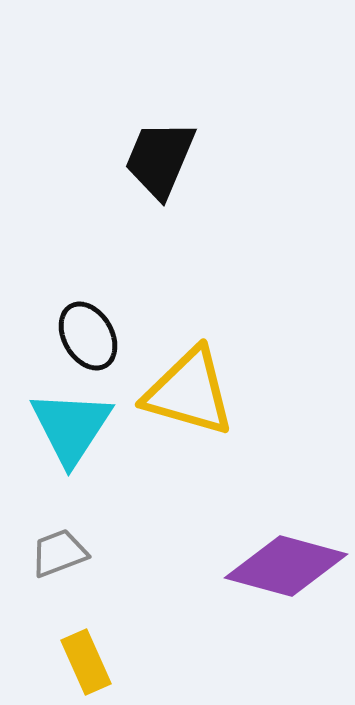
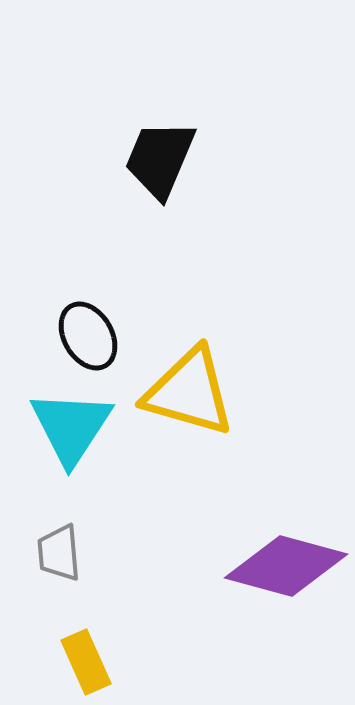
gray trapezoid: rotated 74 degrees counterclockwise
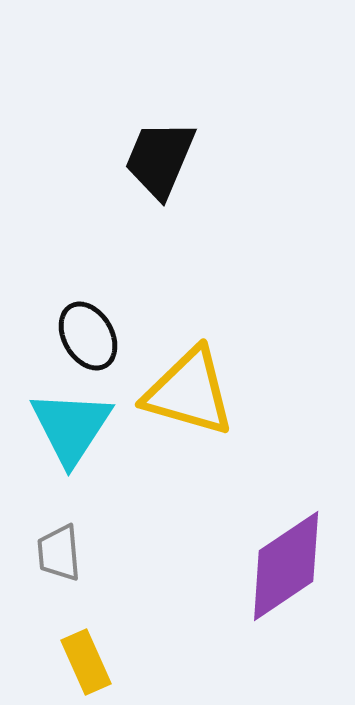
purple diamond: rotated 49 degrees counterclockwise
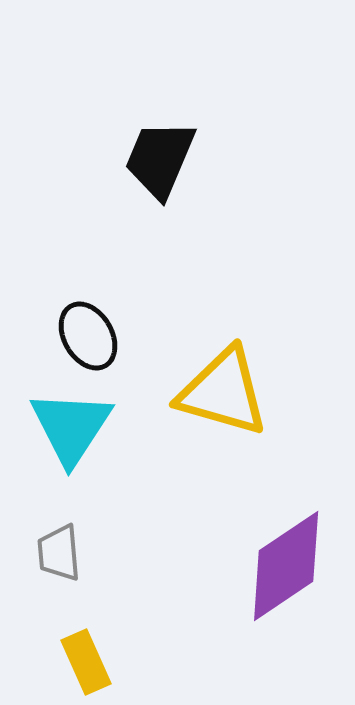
yellow triangle: moved 34 px right
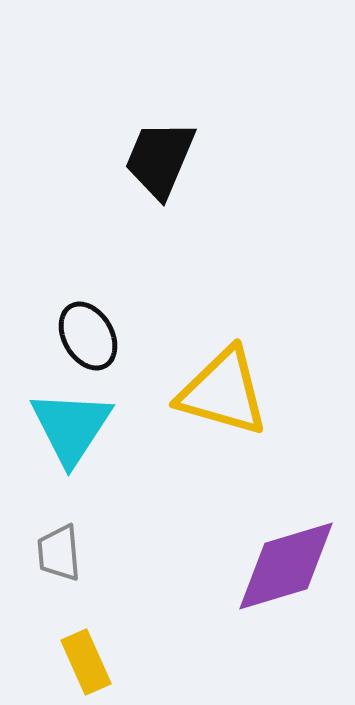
purple diamond: rotated 17 degrees clockwise
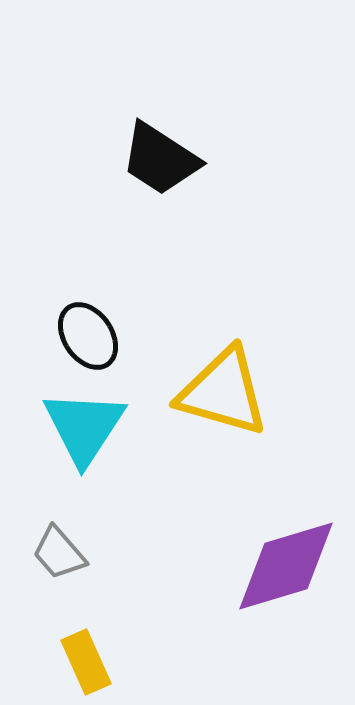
black trapezoid: rotated 80 degrees counterclockwise
black ellipse: rotated 4 degrees counterclockwise
cyan triangle: moved 13 px right
gray trapezoid: rotated 36 degrees counterclockwise
